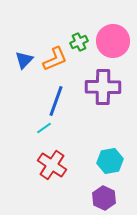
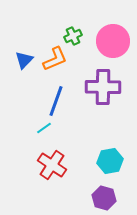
green cross: moved 6 px left, 6 px up
purple hexagon: rotated 10 degrees counterclockwise
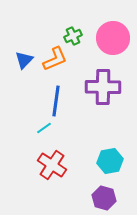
pink circle: moved 3 px up
blue line: rotated 12 degrees counterclockwise
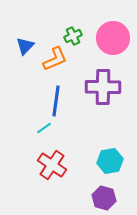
blue triangle: moved 1 px right, 14 px up
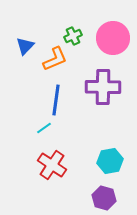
blue line: moved 1 px up
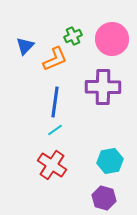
pink circle: moved 1 px left, 1 px down
blue line: moved 1 px left, 2 px down
cyan line: moved 11 px right, 2 px down
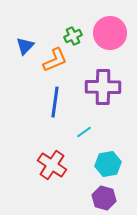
pink circle: moved 2 px left, 6 px up
orange L-shape: moved 1 px down
cyan line: moved 29 px right, 2 px down
cyan hexagon: moved 2 px left, 3 px down
